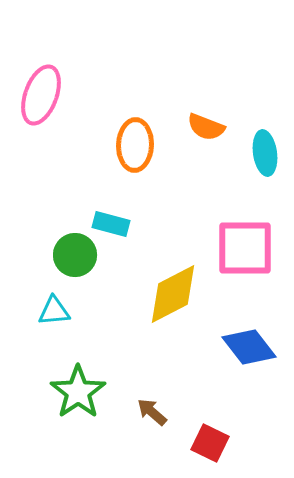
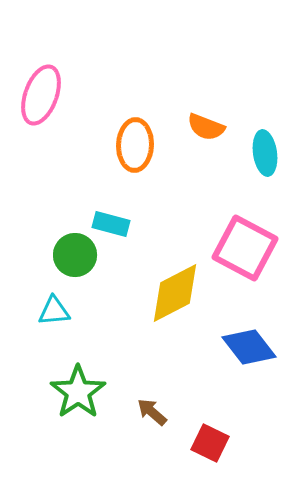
pink square: rotated 28 degrees clockwise
yellow diamond: moved 2 px right, 1 px up
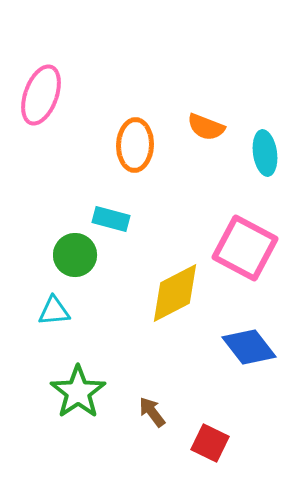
cyan rectangle: moved 5 px up
brown arrow: rotated 12 degrees clockwise
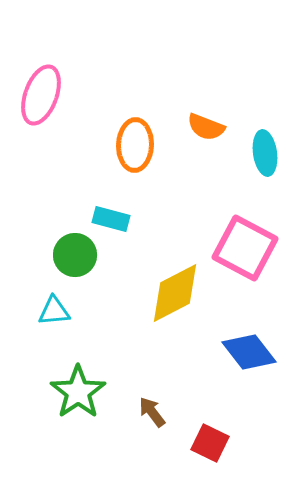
blue diamond: moved 5 px down
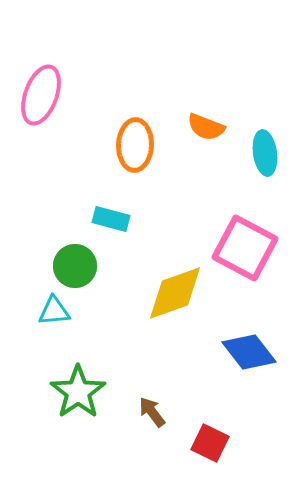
green circle: moved 11 px down
yellow diamond: rotated 8 degrees clockwise
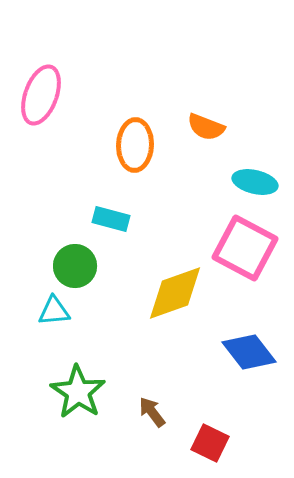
cyan ellipse: moved 10 px left, 29 px down; rotated 69 degrees counterclockwise
green star: rotated 4 degrees counterclockwise
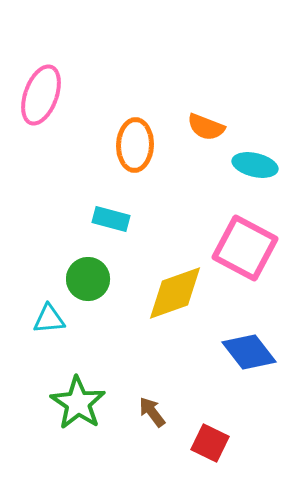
cyan ellipse: moved 17 px up
green circle: moved 13 px right, 13 px down
cyan triangle: moved 5 px left, 8 px down
green star: moved 11 px down
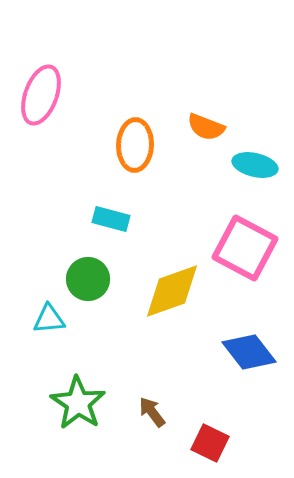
yellow diamond: moved 3 px left, 2 px up
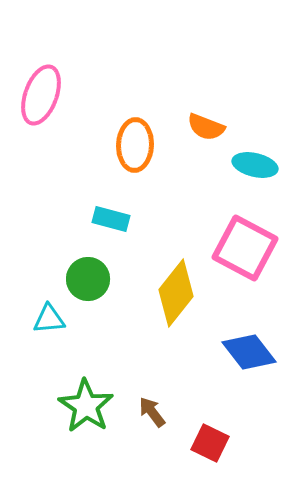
yellow diamond: moved 4 px right, 2 px down; rotated 32 degrees counterclockwise
green star: moved 8 px right, 3 px down
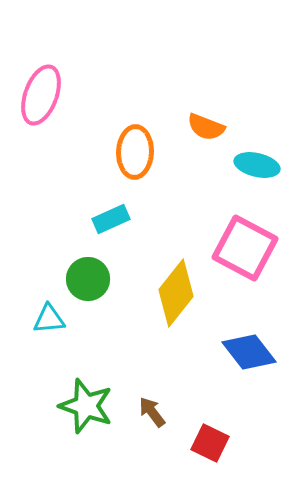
orange ellipse: moved 7 px down
cyan ellipse: moved 2 px right
cyan rectangle: rotated 39 degrees counterclockwise
green star: rotated 14 degrees counterclockwise
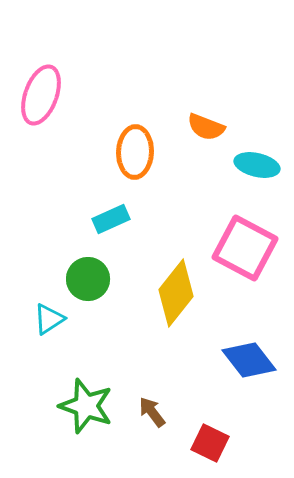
cyan triangle: rotated 28 degrees counterclockwise
blue diamond: moved 8 px down
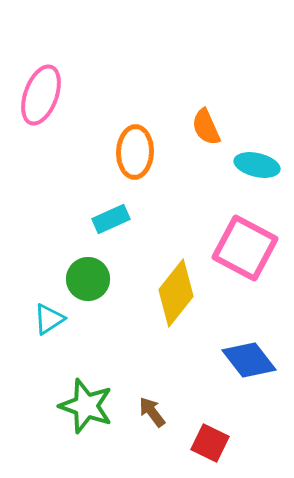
orange semicircle: rotated 45 degrees clockwise
